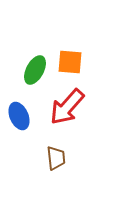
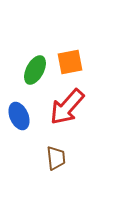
orange square: rotated 16 degrees counterclockwise
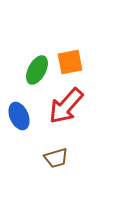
green ellipse: moved 2 px right
red arrow: moved 1 px left, 1 px up
brown trapezoid: rotated 80 degrees clockwise
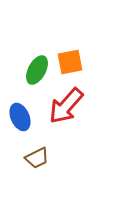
blue ellipse: moved 1 px right, 1 px down
brown trapezoid: moved 19 px left; rotated 10 degrees counterclockwise
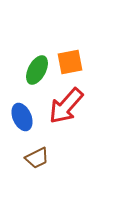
blue ellipse: moved 2 px right
